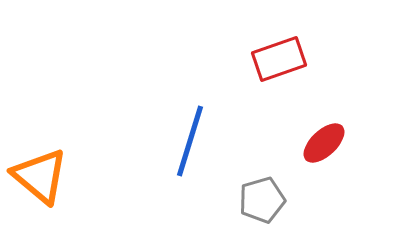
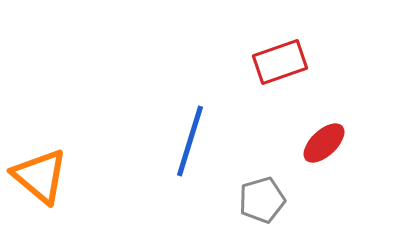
red rectangle: moved 1 px right, 3 px down
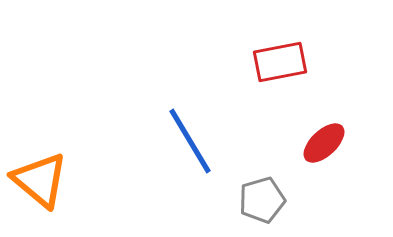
red rectangle: rotated 8 degrees clockwise
blue line: rotated 48 degrees counterclockwise
orange triangle: moved 4 px down
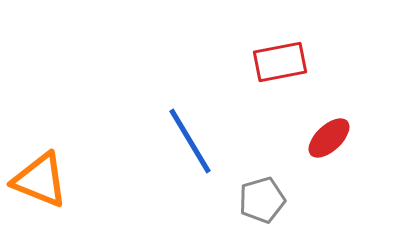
red ellipse: moved 5 px right, 5 px up
orange triangle: rotated 18 degrees counterclockwise
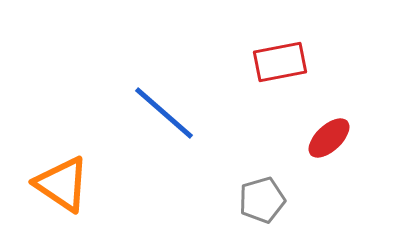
blue line: moved 26 px left, 28 px up; rotated 18 degrees counterclockwise
orange triangle: moved 22 px right, 4 px down; rotated 12 degrees clockwise
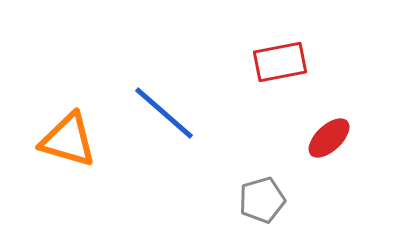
orange triangle: moved 6 px right, 44 px up; rotated 18 degrees counterclockwise
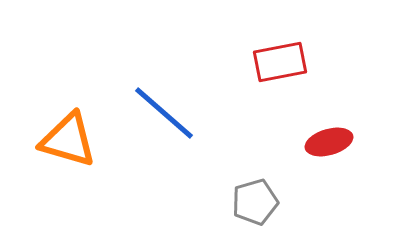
red ellipse: moved 4 px down; rotated 27 degrees clockwise
gray pentagon: moved 7 px left, 2 px down
